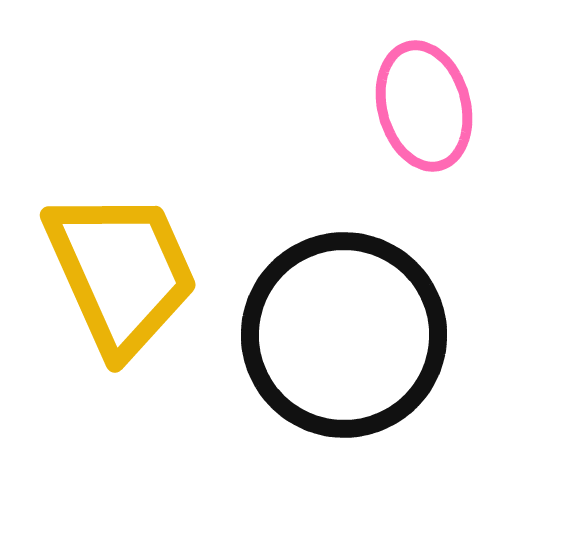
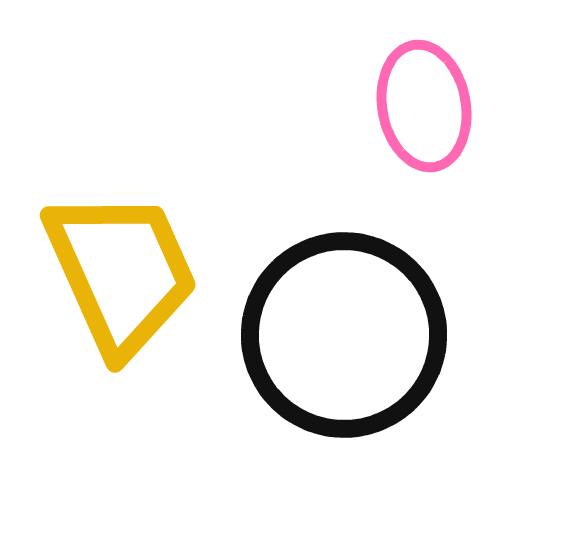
pink ellipse: rotated 5 degrees clockwise
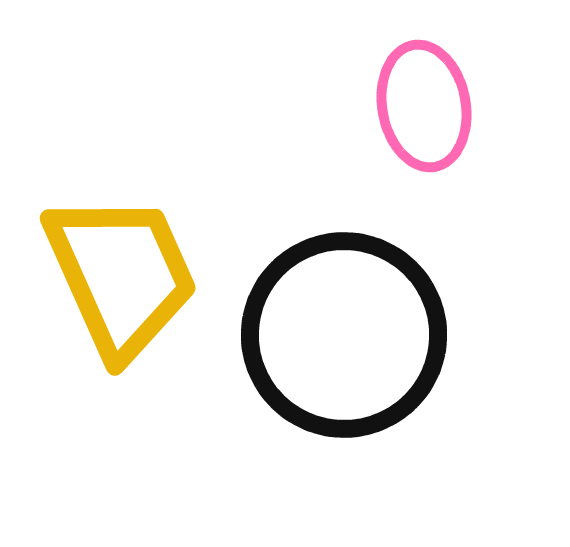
yellow trapezoid: moved 3 px down
